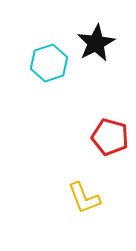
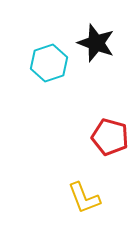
black star: rotated 24 degrees counterclockwise
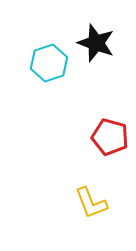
yellow L-shape: moved 7 px right, 5 px down
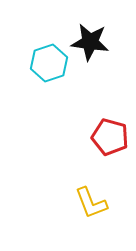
black star: moved 6 px left, 1 px up; rotated 12 degrees counterclockwise
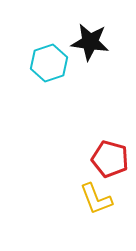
red pentagon: moved 22 px down
yellow L-shape: moved 5 px right, 4 px up
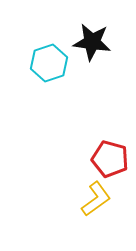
black star: moved 2 px right
yellow L-shape: rotated 105 degrees counterclockwise
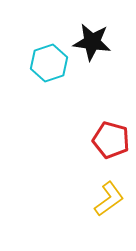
red pentagon: moved 1 px right, 19 px up
yellow L-shape: moved 13 px right
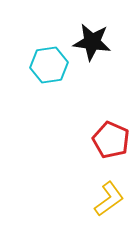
cyan hexagon: moved 2 px down; rotated 9 degrees clockwise
red pentagon: rotated 9 degrees clockwise
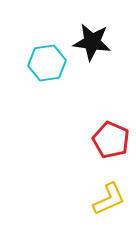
cyan hexagon: moved 2 px left, 2 px up
yellow L-shape: rotated 12 degrees clockwise
